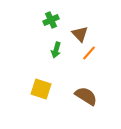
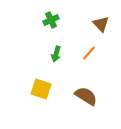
brown triangle: moved 21 px right, 10 px up
green arrow: moved 4 px down
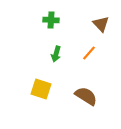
green cross: rotated 28 degrees clockwise
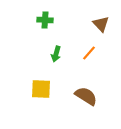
green cross: moved 6 px left
yellow square: rotated 15 degrees counterclockwise
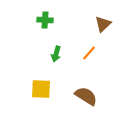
brown triangle: moved 2 px right; rotated 30 degrees clockwise
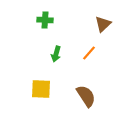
brown semicircle: rotated 25 degrees clockwise
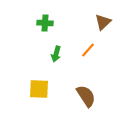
green cross: moved 3 px down
brown triangle: moved 2 px up
orange line: moved 1 px left, 3 px up
yellow square: moved 2 px left
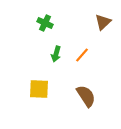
green cross: rotated 21 degrees clockwise
orange line: moved 6 px left, 5 px down
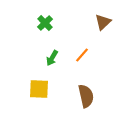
green cross: rotated 21 degrees clockwise
green arrow: moved 4 px left, 4 px down; rotated 14 degrees clockwise
brown semicircle: rotated 20 degrees clockwise
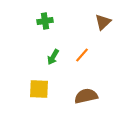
green cross: moved 2 px up; rotated 35 degrees clockwise
green arrow: moved 1 px right, 1 px up
brown semicircle: rotated 90 degrees counterclockwise
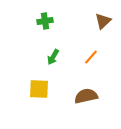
brown triangle: moved 1 px up
orange line: moved 9 px right, 2 px down
